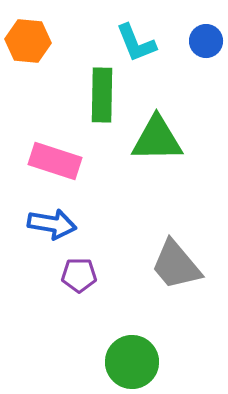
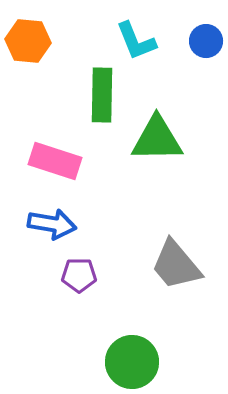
cyan L-shape: moved 2 px up
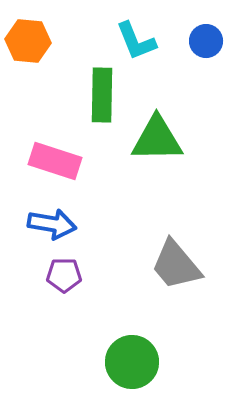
purple pentagon: moved 15 px left
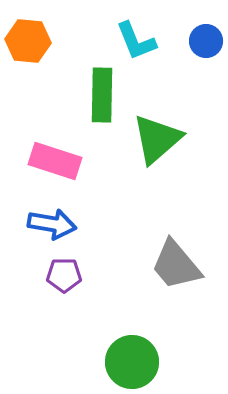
green triangle: rotated 40 degrees counterclockwise
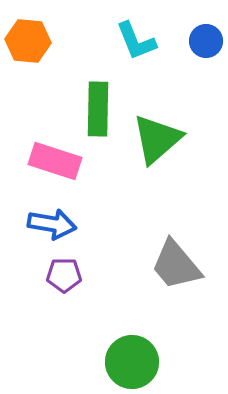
green rectangle: moved 4 px left, 14 px down
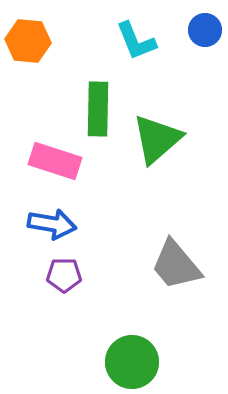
blue circle: moved 1 px left, 11 px up
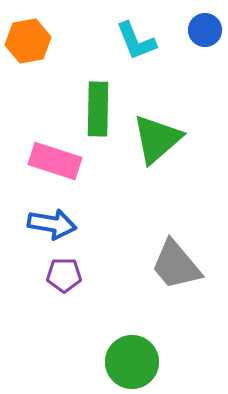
orange hexagon: rotated 15 degrees counterclockwise
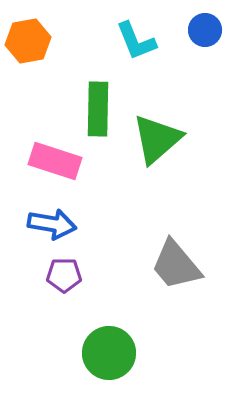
green circle: moved 23 px left, 9 px up
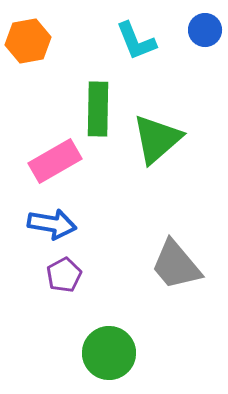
pink rectangle: rotated 48 degrees counterclockwise
purple pentagon: rotated 28 degrees counterclockwise
